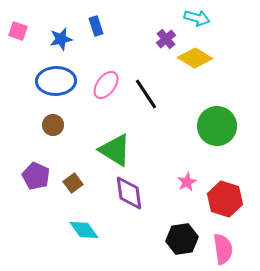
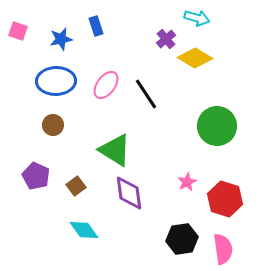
brown square: moved 3 px right, 3 px down
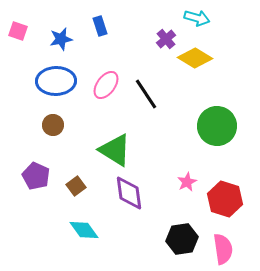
blue rectangle: moved 4 px right
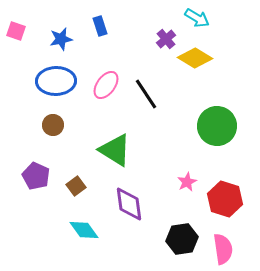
cyan arrow: rotated 15 degrees clockwise
pink square: moved 2 px left
purple diamond: moved 11 px down
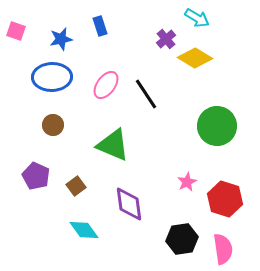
blue ellipse: moved 4 px left, 4 px up
green triangle: moved 2 px left, 5 px up; rotated 9 degrees counterclockwise
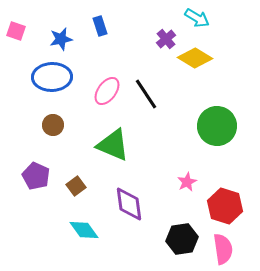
pink ellipse: moved 1 px right, 6 px down
red hexagon: moved 7 px down
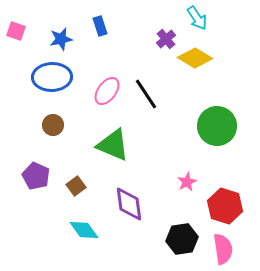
cyan arrow: rotated 25 degrees clockwise
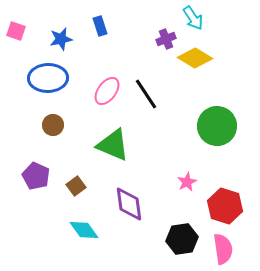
cyan arrow: moved 4 px left
purple cross: rotated 18 degrees clockwise
blue ellipse: moved 4 px left, 1 px down
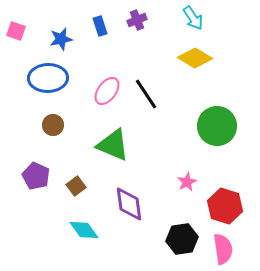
purple cross: moved 29 px left, 19 px up
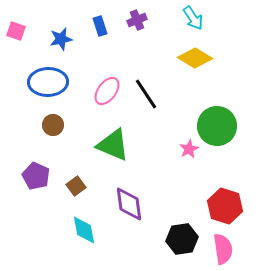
blue ellipse: moved 4 px down
pink star: moved 2 px right, 33 px up
cyan diamond: rotated 24 degrees clockwise
